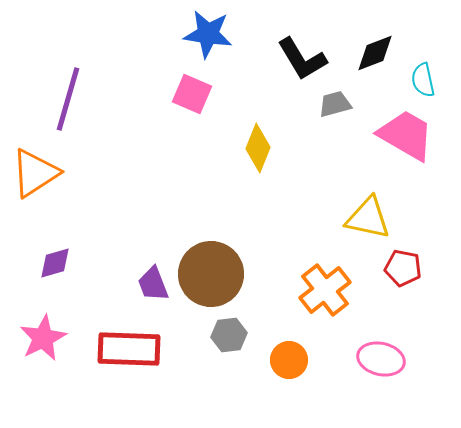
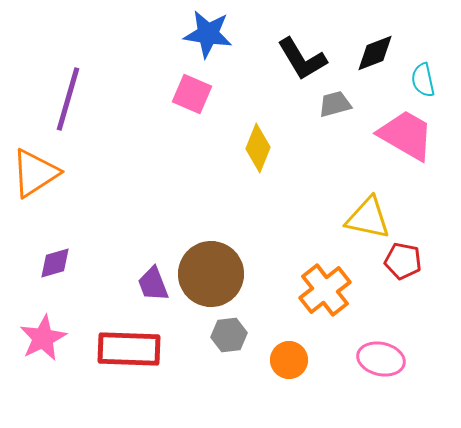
red pentagon: moved 7 px up
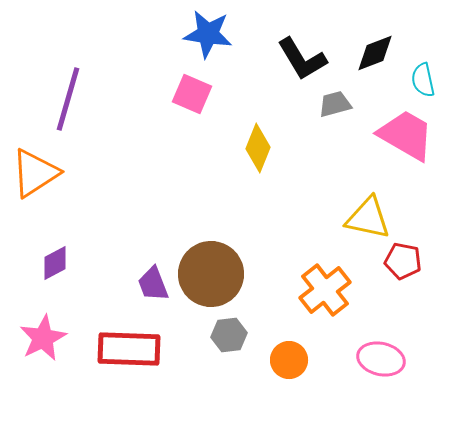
purple diamond: rotated 12 degrees counterclockwise
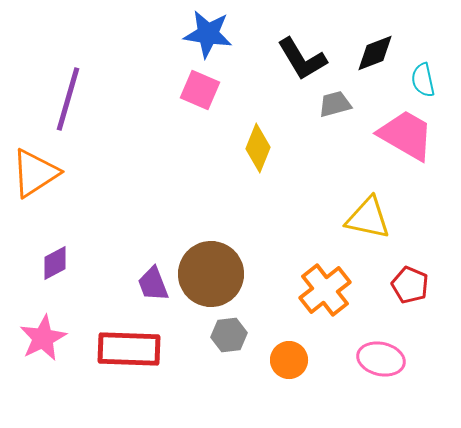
pink square: moved 8 px right, 4 px up
red pentagon: moved 7 px right, 24 px down; rotated 12 degrees clockwise
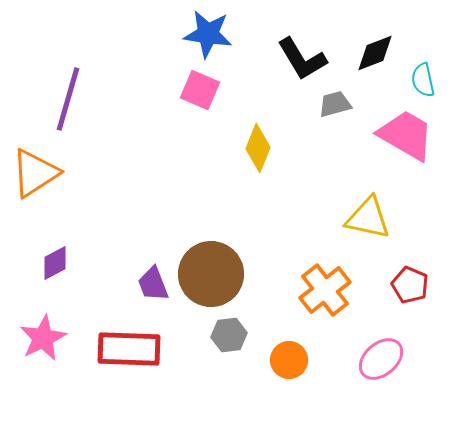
pink ellipse: rotated 54 degrees counterclockwise
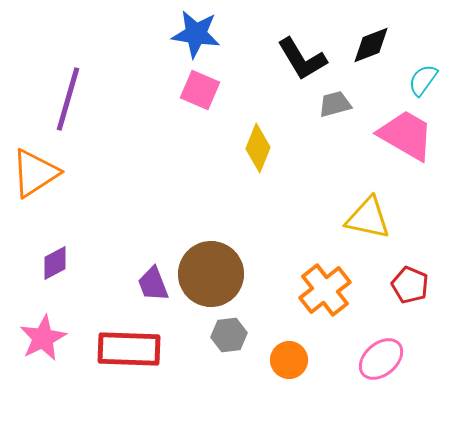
blue star: moved 12 px left
black diamond: moved 4 px left, 8 px up
cyan semicircle: rotated 48 degrees clockwise
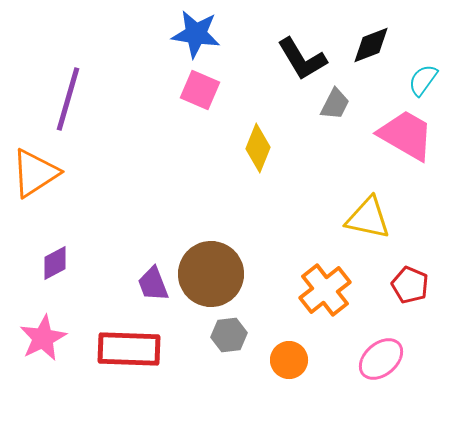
gray trapezoid: rotated 132 degrees clockwise
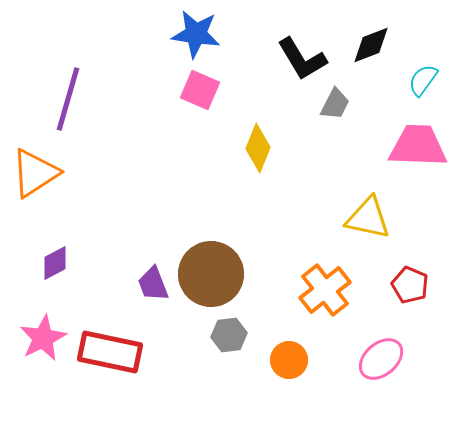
pink trapezoid: moved 12 px right, 11 px down; rotated 28 degrees counterclockwise
red rectangle: moved 19 px left, 3 px down; rotated 10 degrees clockwise
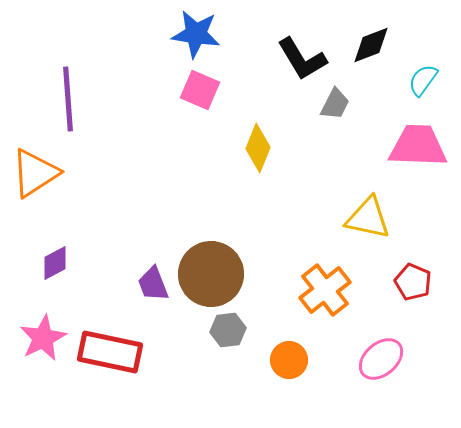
purple line: rotated 20 degrees counterclockwise
red pentagon: moved 3 px right, 3 px up
gray hexagon: moved 1 px left, 5 px up
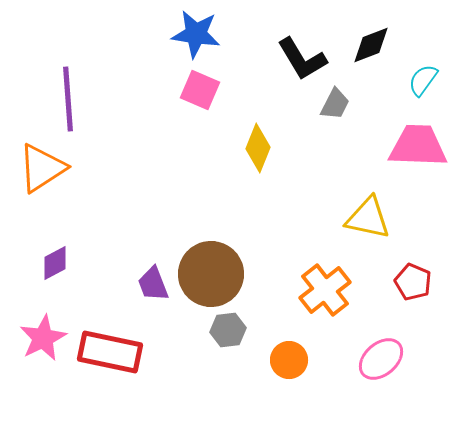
orange triangle: moved 7 px right, 5 px up
